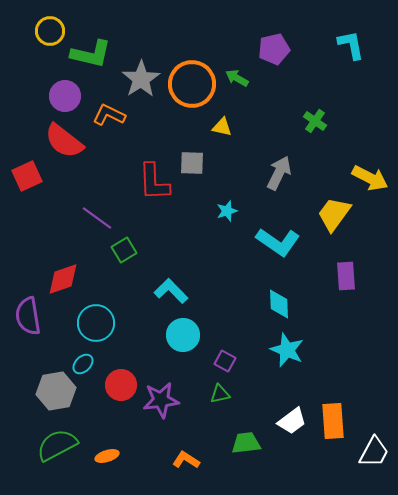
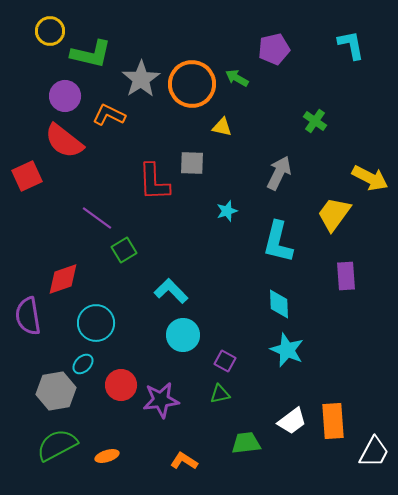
cyan L-shape at (278, 242): rotated 69 degrees clockwise
orange L-shape at (186, 460): moved 2 px left, 1 px down
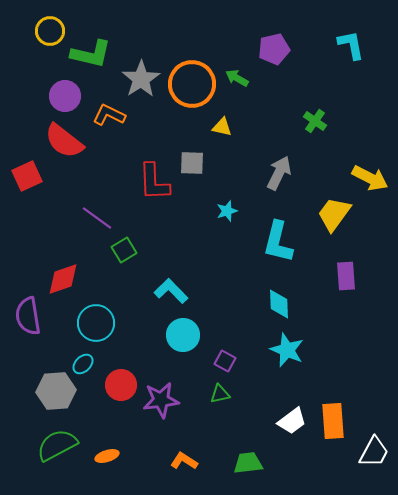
gray hexagon at (56, 391): rotated 6 degrees clockwise
green trapezoid at (246, 443): moved 2 px right, 20 px down
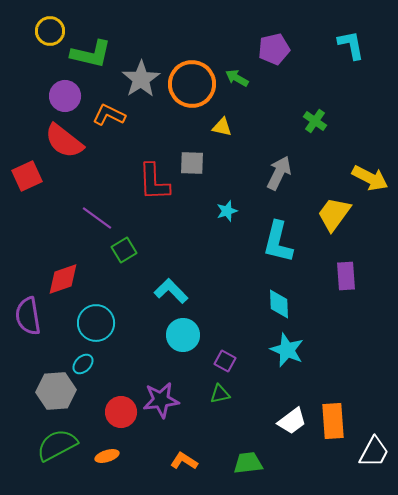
red circle at (121, 385): moved 27 px down
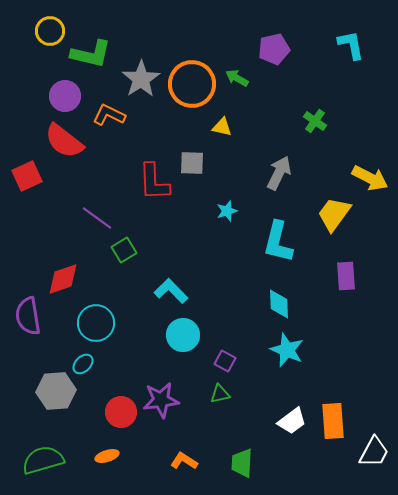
green semicircle at (57, 445): moved 14 px left, 15 px down; rotated 12 degrees clockwise
green trapezoid at (248, 463): moved 6 px left; rotated 80 degrees counterclockwise
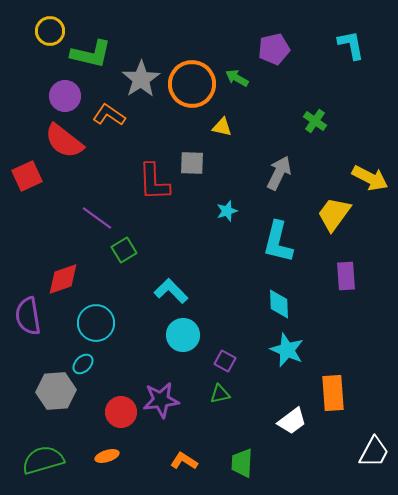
orange L-shape at (109, 115): rotated 8 degrees clockwise
orange rectangle at (333, 421): moved 28 px up
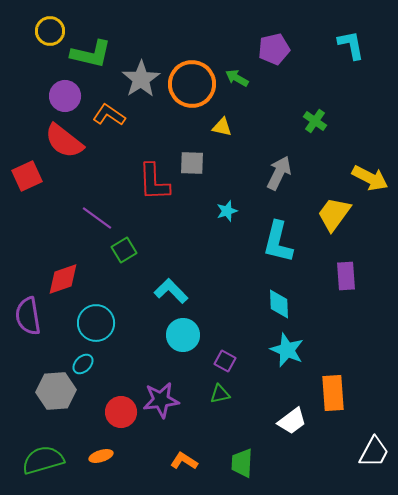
orange ellipse at (107, 456): moved 6 px left
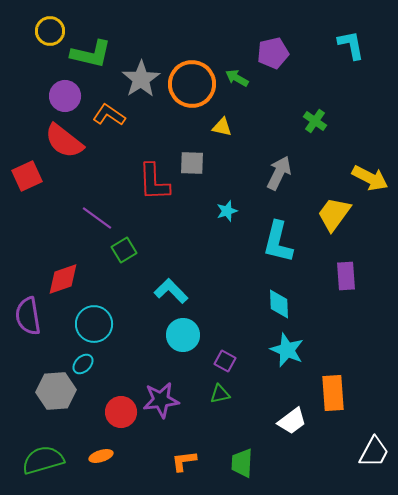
purple pentagon at (274, 49): moved 1 px left, 4 px down
cyan circle at (96, 323): moved 2 px left, 1 px down
orange L-shape at (184, 461): rotated 40 degrees counterclockwise
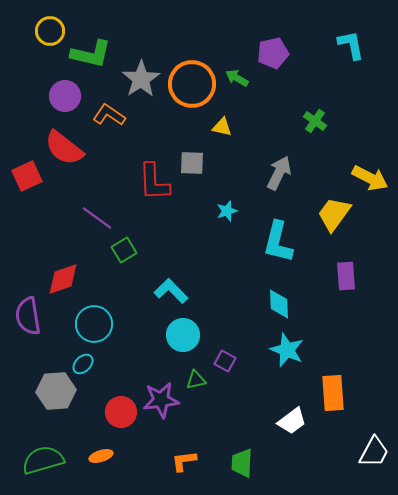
red semicircle at (64, 141): moved 7 px down
green triangle at (220, 394): moved 24 px left, 14 px up
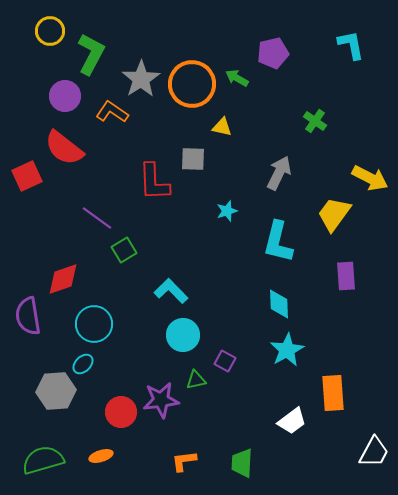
green L-shape at (91, 54): rotated 75 degrees counterclockwise
orange L-shape at (109, 115): moved 3 px right, 3 px up
gray square at (192, 163): moved 1 px right, 4 px up
cyan star at (287, 350): rotated 20 degrees clockwise
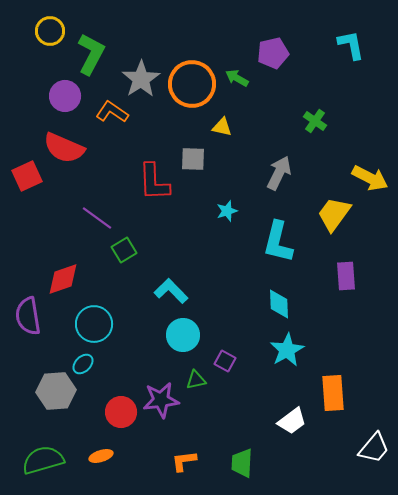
red semicircle at (64, 148): rotated 15 degrees counterclockwise
white trapezoid at (374, 452): moved 4 px up; rotated 12 degrees clockwise
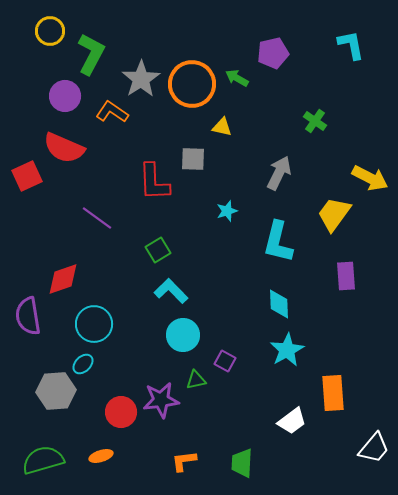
green square at (124, 250): moved 34 px right
